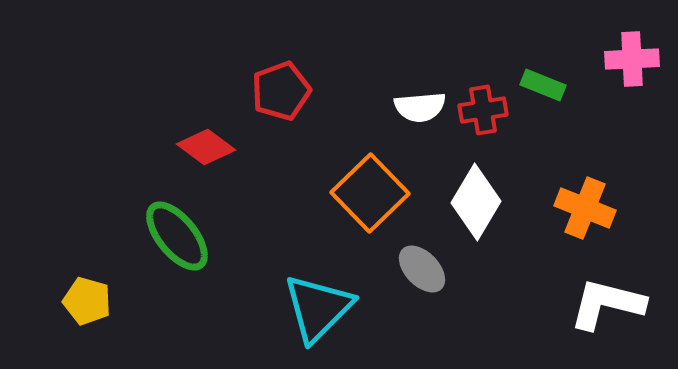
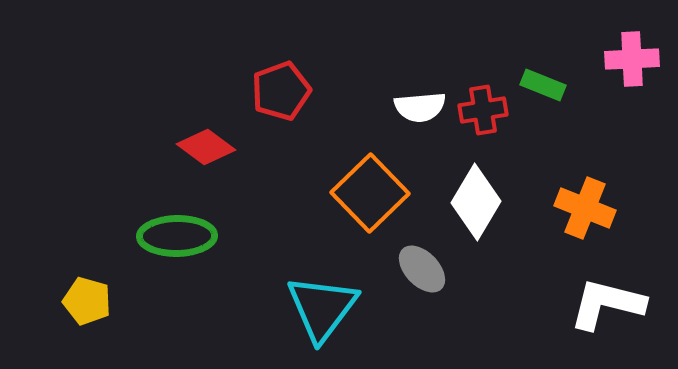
green ellipse: rotated 52 degrees counterclockwise
cyan triangle: moved 4 px right; rotated 8 degrees counterclockwise
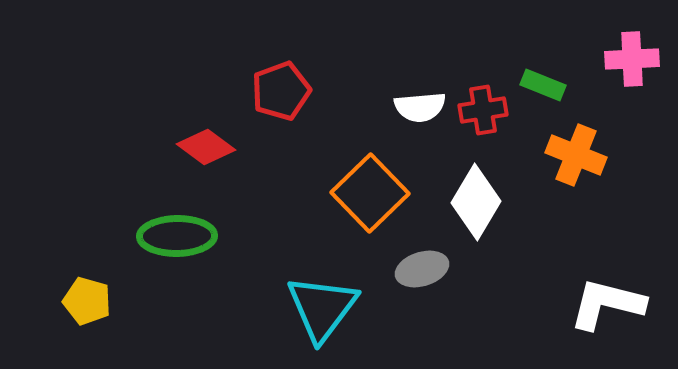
orange cross: moved 9 px left, 53 px up
gray ellipse: rotated 63 degrees counterclockwise
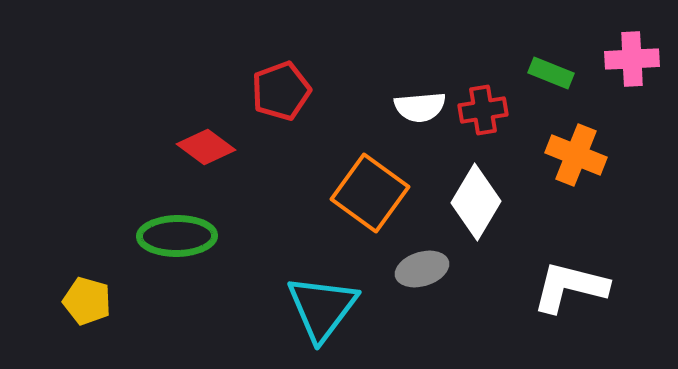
green rectangle: moved 8 px right, 12 px up
orange square: rotated 10 degrees counterclockwise
white L-shape: moved 37 px left, 17 px up
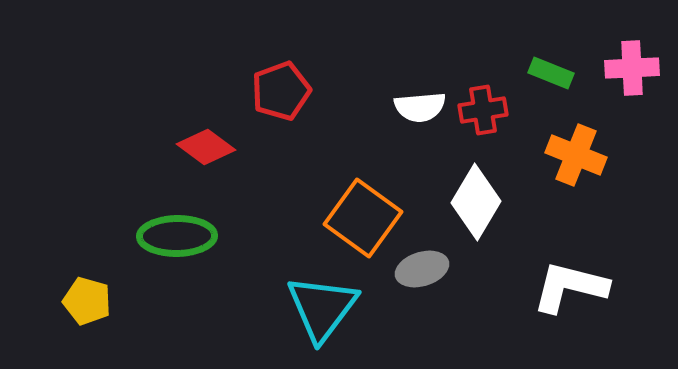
pink cross: moved 9 px down
orange square: moved 7 px left, 25 px down
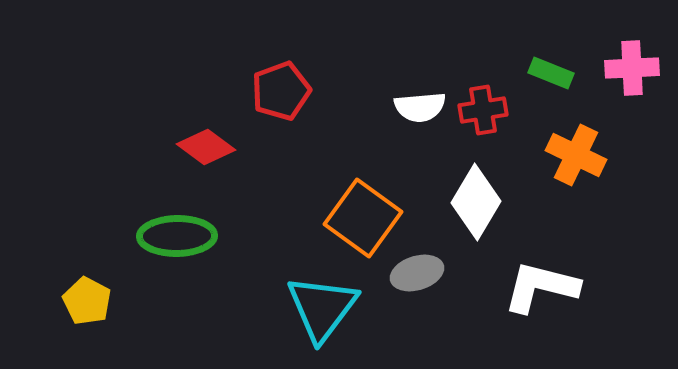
orange cross: rotated 4 degrees clockwise
gray ellipse: moved 5 px left, 4 px down
white L-shape: moved 29 px left
yellow pentagon: rotated 12 degrees clockwise
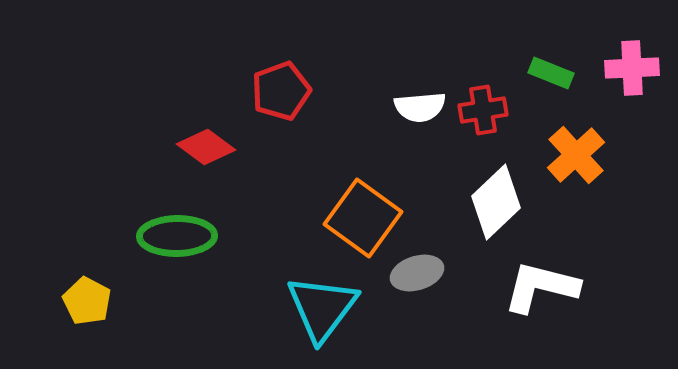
orange cross: rotated 22 degrees clockwise
white diamond: moved 20 px right; rotated 16 degrees clockwise
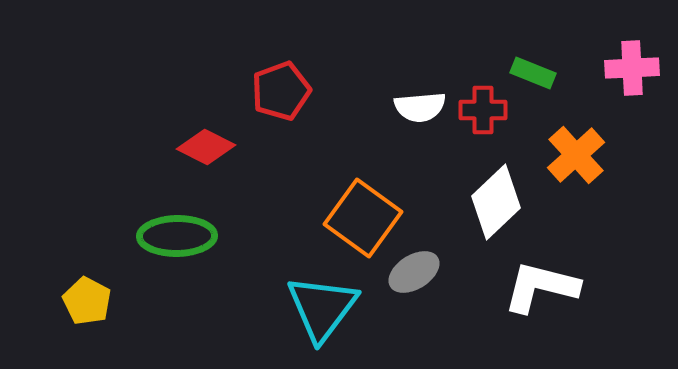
green rectangle: moved 18 px left
red cross: rotated 9 degrees clockwise
red diamond: rotated 10 degrees counterclockwise
gray ellipse: moved 3 px left, 1 px up; rotated 15 degrees counterclockwise
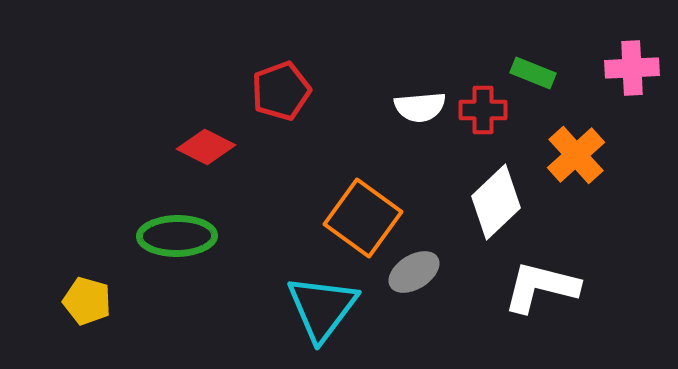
yellow pentagon: rotated 12 degrees counterclockwise
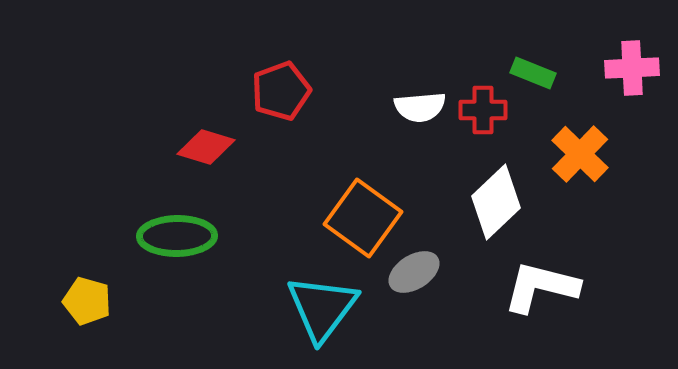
red diamond: rotated 10 degrees counterclockwise
orange cross: moved 4 px right, 1 px up; rotated 4 degrees counterclockwise
